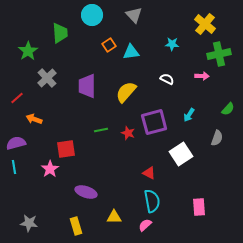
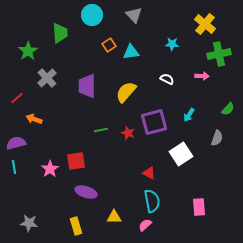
red square: moved 10 px right, 12 px down
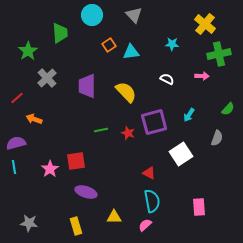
yellow semicircle: rotated 95 degrees clockwise
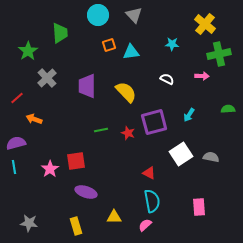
cyan circle: moved 6 px right
orange square: rotated 16 degrees clockwise
green semicircle: rotated 136 degrees counterclockwise
gray semicircle: moved 6 px left, 19 px down; rotated 98 degrees counterclockwise
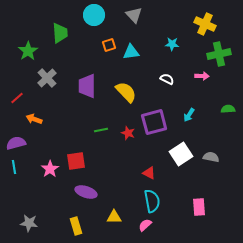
cyan circle: moved 4 px left
yellow cross: rotated 15 degrees counterclockwise
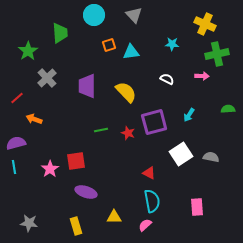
green cross: moved 2 px left
pink rectangle: moved 2 px left
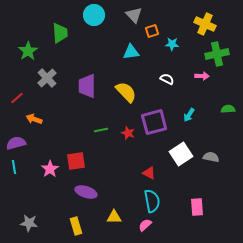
orange square: moved 43 px right, 14 px up
